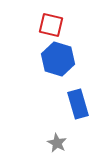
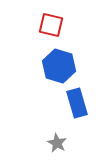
blue hexagon: moved 1 px right, 7 px down
blue rectangle: moved 1 px left, 1 px up
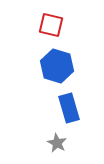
blue hexagon: moved 2 px left
blue rectangle: moved 8 px left, 5 px down
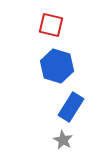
blue rectangle: moved 2 px right, 1 px up; rotated 48 degrees clockwise
gray star: moved 6 px right, 3 px up
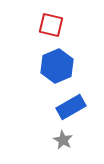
blue hexagon: rotated 20 degrees clockwise
blue rectangle: rotated 28 degrees clockwise
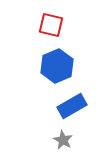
blue rectangle: moved 1 px right, 1 px up
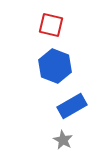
blue hexagon: moved 2 px left; rotated 16 degrees counterclockwise
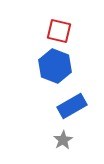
red square: moved 8 px right, 6 px down
gray star: rotated 12 degrees clockwise
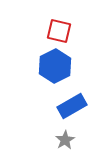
blue hexagon: rotated 12 degrees clockwise
gray star: moved 2 px right
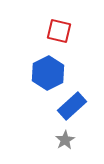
blue hexagon: moved 7 px left, 7 px down
blue rectangle: rotated 12 degrees counterclockwise
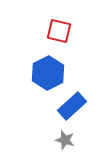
gray star: rotated 24 degrees counterclockwise
